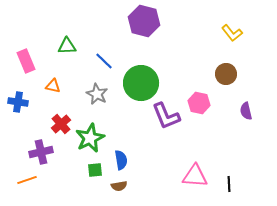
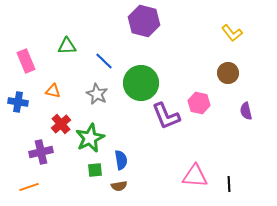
brown circle: moved 2 px right, 1 px up
orange triangle: moved 5 px down
orange line: moved 2 px right, 7 px down
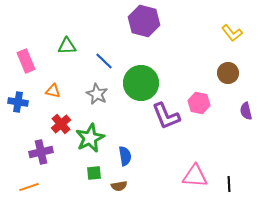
blue semicircle: moved 4 px right, 4 px up
green square: moved 1 px left, 3 px down
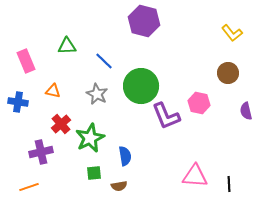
green circle: moved 3 px down
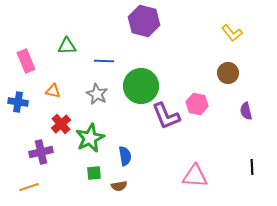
blue line: rotated 42 degrees counterclockwise
pink hexagon: moved 2 px left, 1 px down
black line: moved 23 px right, 17 px up
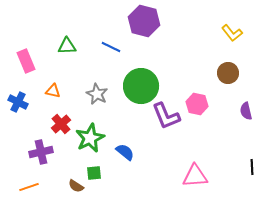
blue line: moved 7 px right, 14 px up; rotated 24 degrees clockwise
blue cross: rotated 18 degrees clockwise
blue semicircle: moved 4 px up; rotated 42 degrees counterclockwise
pink triangle: rotated 8 degrees counterclockwise
brown semicircle: moved 43 px left; rotated 42 degrees clockwise
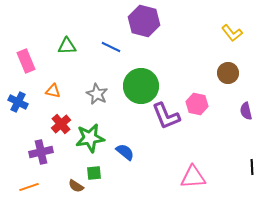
green star: rotated 16 degrees clockwise
pink triangle: moved 2 px left, 1 px down
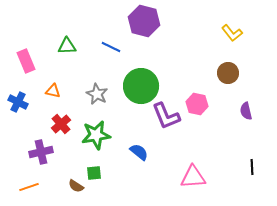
green star: moved 6 px right, 3 px up
blue semicircle: moved 14 px right
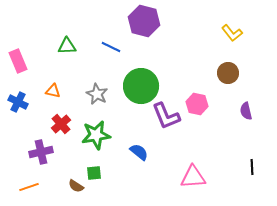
pink rectangle: moved 8 px left
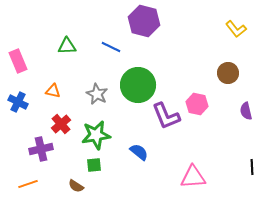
yellow L-shape: moved 4 px right, 4 px up
green circle: moved 3 px left, 1 px up
purple cross: moved 3 px up
green square: moved 8 px up
orange line: moved 1 px left, 3 px up
